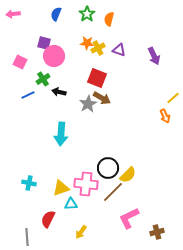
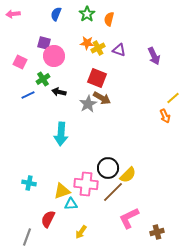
yellow triangle: moved 1 px right, 3 px down
gray line: rotated 24 degrees clockwise
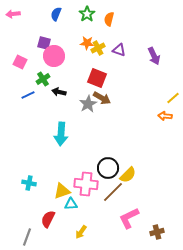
orange arrow: rotated 120 degrees clockwise
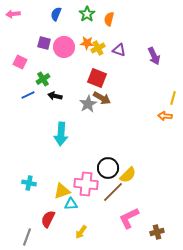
pink circle: moved 10 px right, 9 px up
black arrow: moved 4 px left, 4 px down
yellow line: rotated 32 degrees counterclockwise
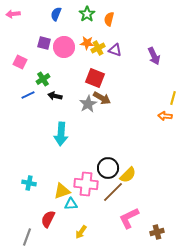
purple triangle: moved 4 px left
red square: moved 2 px left
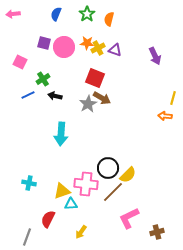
purple arrow: moved 1 px right
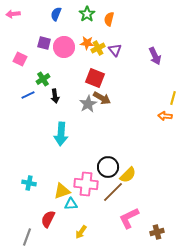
purple triangle: rotated 32 degrees clockwise
pink square: moved 3 px up
black arrow: rotated 112 degrees counterclockwise
black circle: moved 1 px up
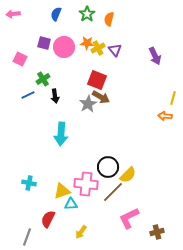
red square: moved 2 px right, 2 px down
brown arrow: moved 1 px left, 1 px up
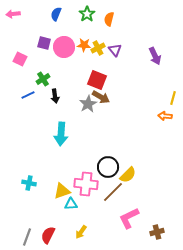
orange star: moved 3 px left, 2 px down
red semicircle: moved 16 px down
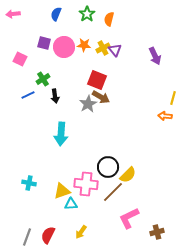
yellow cross: moved 5 px right
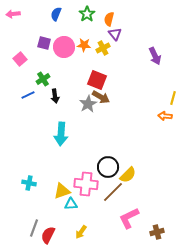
purple triangle: moved 16 px up
pink square: rotated 24 degrees clockwise
gray line: moved 7 px right, 9 px up
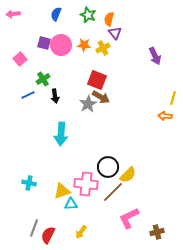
green star: moved 1 px right, 1 px down; rotated 14 degrees counterclockwise
purple triangle: moved 1 px up
pink circle: moved 3 px left, 2 px up
